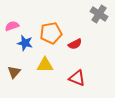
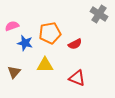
orange pentagon: moved 1 px left
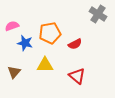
gray cross: moved 1 px left
red triangle: moved 2 px up; rotated 18 degrees clockwise
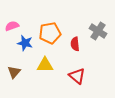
gray cross: moved 17 px down
red semicircle: rotated 112 degrees clockwise
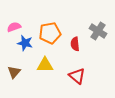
pink semicircle: moved 2 px right, 1 px down
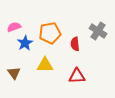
blue star: rotated 28 degrees clockwise
brown triangle: moved 1 px down; rotated 16 degrees counterclockwise
red triangle: rotated 42 degrees counterclockwise
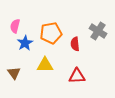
pink semicircle: moved 1 px right, 1 px up; rotated 56 degrees counterclockwise
orange pentagon: moved 1 px right
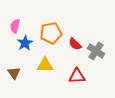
gray cross: moved 2 px left, 20 px down
red semicircle: rotated 40 degrees counterclockwise
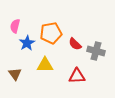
blue star: moved 2 px right
gray cross: rotated 18 degrees counterclockwise
brown triangle: moved 1 px right, 1 px down
